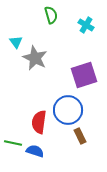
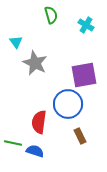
gray star: moved 5 px down
purple square: rotated 8 degrees clockwise
blue circle: moved 6 px up
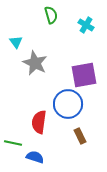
blue semicircle: moved 6 px down
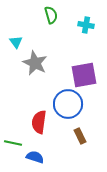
cyan cross: rotated 21 degrees counterclockwise
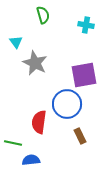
green semicircle: moved 8 px left
blue circle: moved 1 px left
blue semicircle: moved 4 px left, 3 px down; rotated 24 degrees counterclockwise
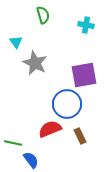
red semicircle: moved 11 px right, 7 px down; rotated 60 degrees clockwise
blue semicircle: rotated 60 degrees clockwise
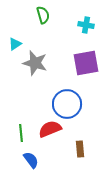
cyan triangle: moved 1 px left, 2 px down; rotated 32 degrees clockwise
gray star: rotated 10 degrees counterclockwise
purple square: moved 2 px right, 12 px up
brown rectangle: moved 13 px down; rotated 21 degrees clockwise
green line: moved 8 px right, 10 px up; rotated 72 degrees clockwise
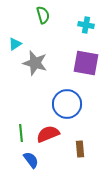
purple square: rotated 20 degrees clockwise
red semicircle: moved 2 px left, 5 px down
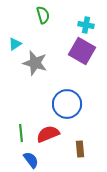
purple square: moved 4 px left, 12 px up; rotated 20 degrees clockwise
